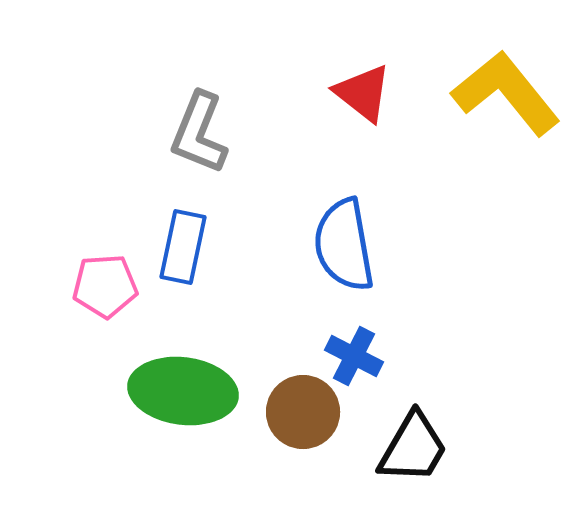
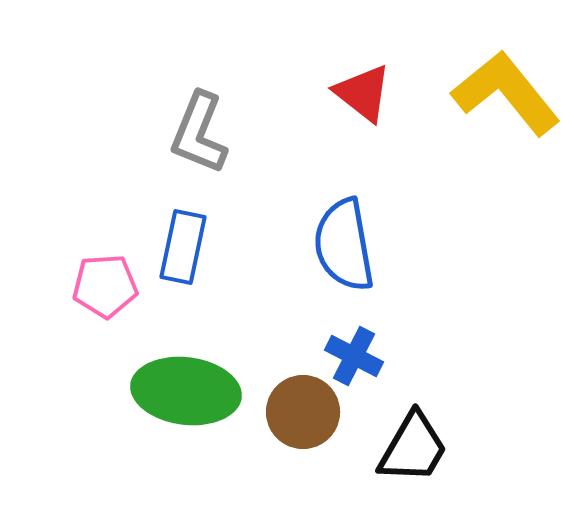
green ellipse: moved 3 px right
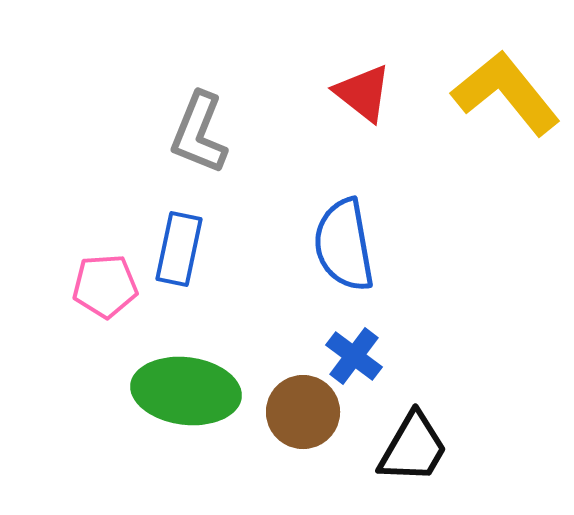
blue rectangle: moved 4 px left, 2 px down
blue cross: rotated 10 degrees clockwise
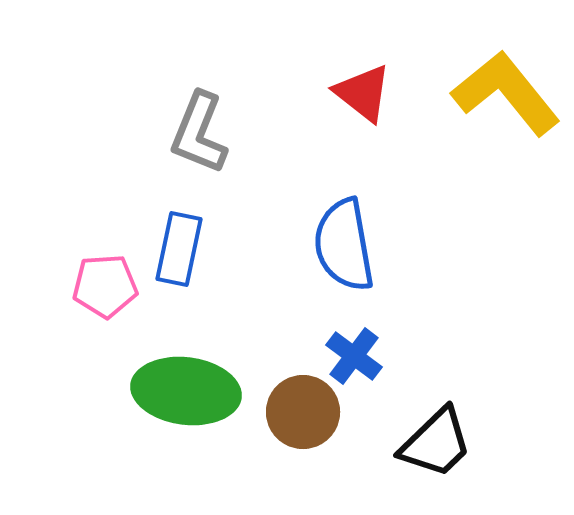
black trapezoid: moved 23 px right, 5 px up; rotated 16 degrees clockwise
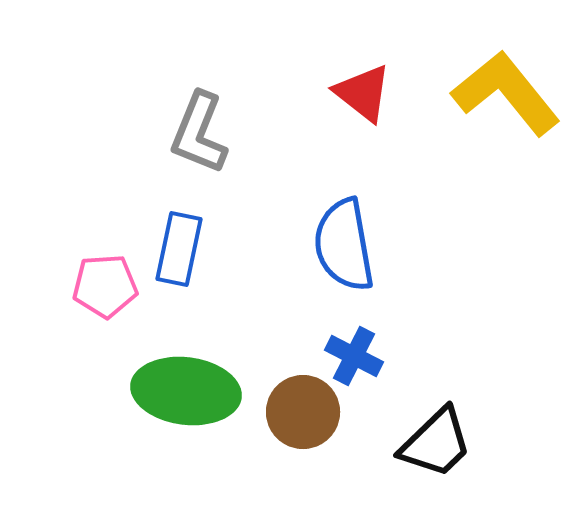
blue cross: rotated 10 degrees counterclockwise
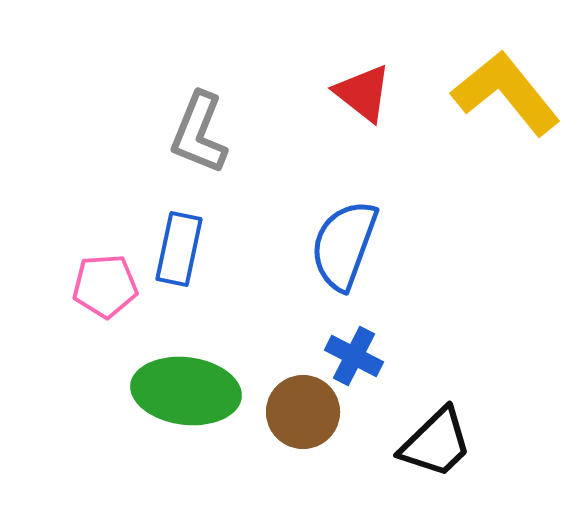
blue semicircle: rotated 30 degrees clockwise
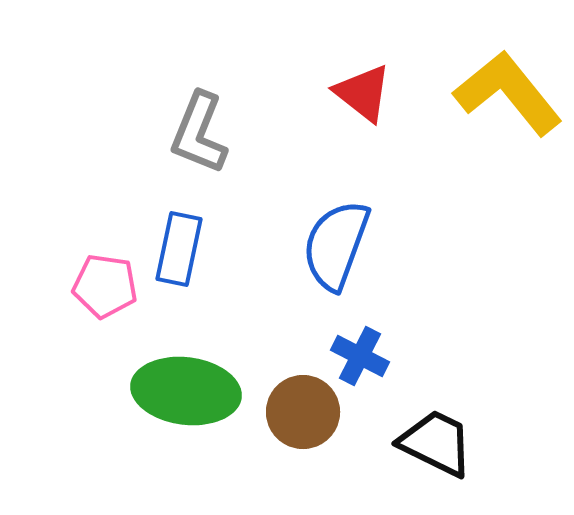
yellow L-shape: moved 2 px right
blue semicircle: moved 8 px left
pink pentagon: rotated 12 degrees clockwise
blue cross: moved 6 px right
black trapezoid: rotated 110 degrees counterclockwise
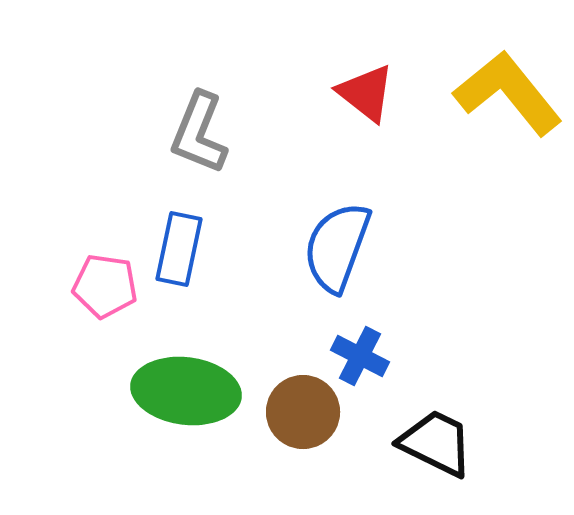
red triangle: moved 3 px right
blue semicircle: moved 1 px right, 2 px down
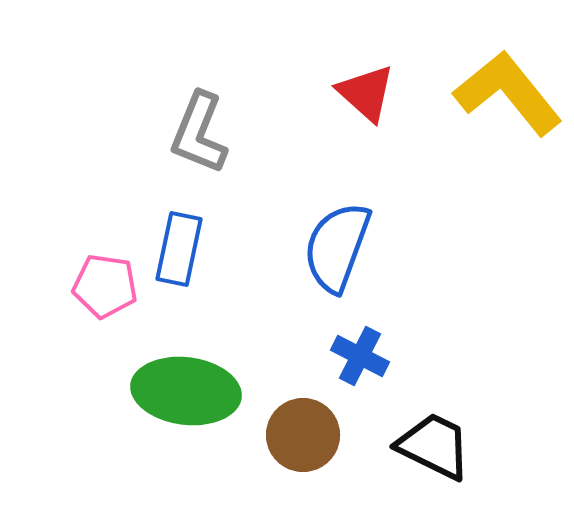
red triangle: rotated 4 degrees clockwise
brown circle: moved 23 px down
black trapezoid: moved 2 px left, 3 px down
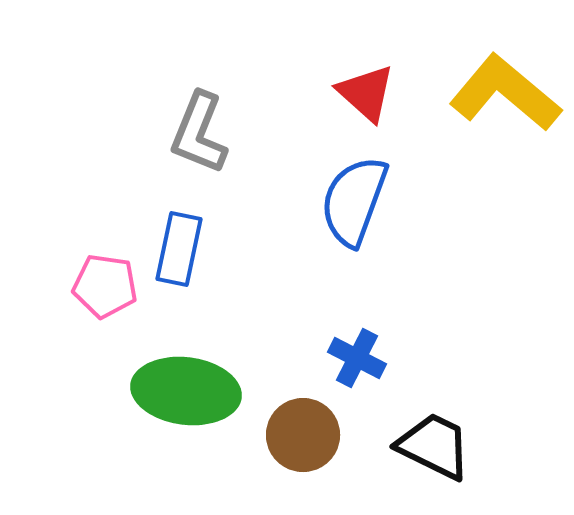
yellow L-shape: moved 3 px left; rotated 11 degrees counterclockwise
blue semicircle: moved 17 px right, 46 px up
blue cross: moved 3 px left, 2 px down
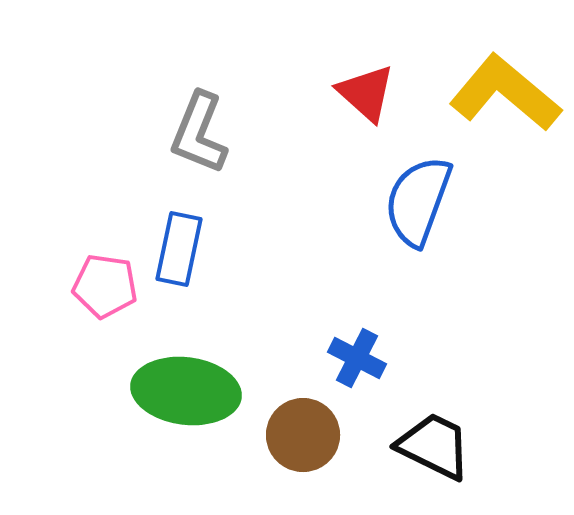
blue semicircle: moved 64 px right
